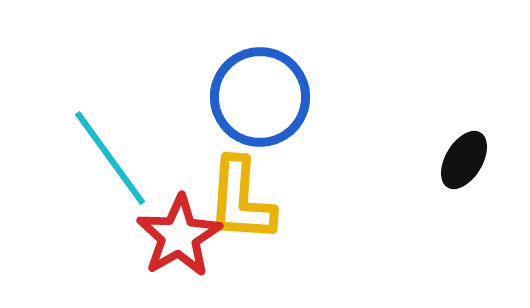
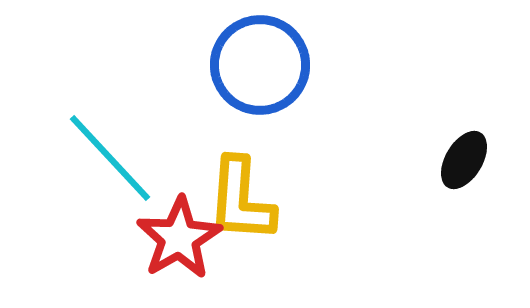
blue circle: moved 32 px up
cyan line: rotated 7 degrees counterclockwise
red star: moved 2 px down
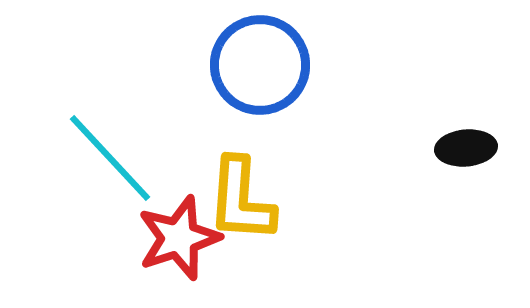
black ellipse: moved 2 px right, 12 px up; rotated 54 degrees clockwise
red star: rotated 12 degrees clockwise
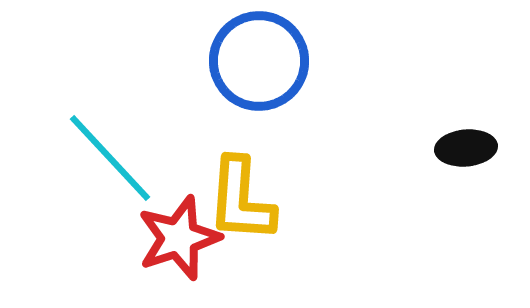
blue circle: moved 1 px left, 4 px up
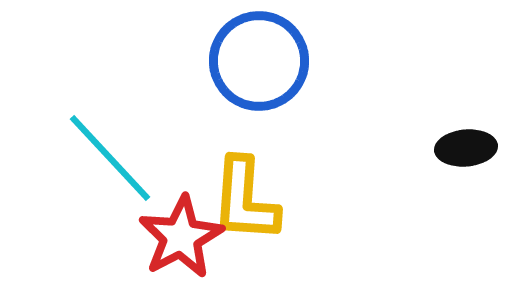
yellow L-shape: moved 4 px right
red star: moved 2 px right, 1 px up; rotated 10 degrees counterclockwise
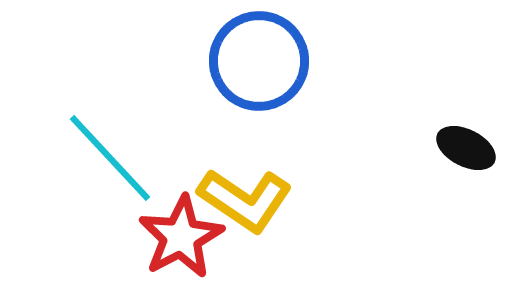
black ellipse: rotated 32 degrees clockwise
yellow L-shape: rotated 60 degrees counterclockwise
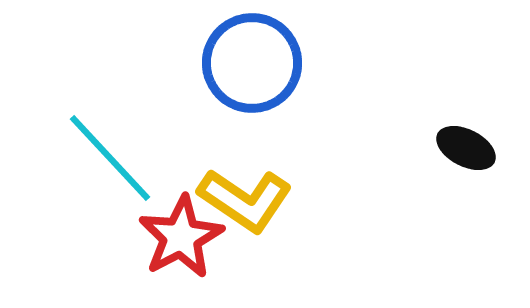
blue circle: moved 7 px left, 2 px down
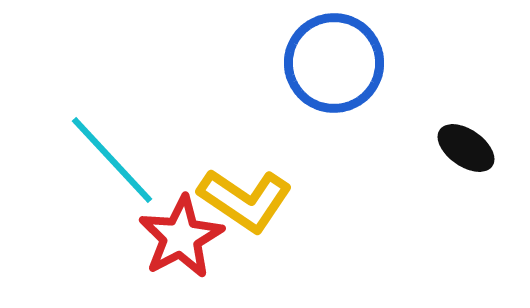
blue circle: moved 82 px right
black ellipse: rotated 8 degrees clockwise
cyan line: moved 2 px right, 2 px down
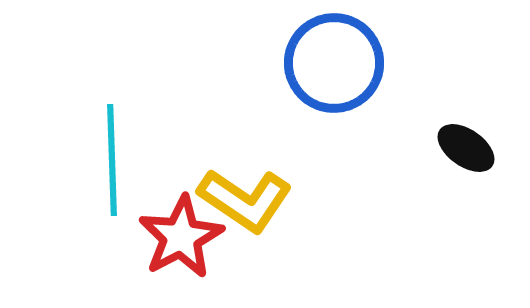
cyan line: rotated 41 degrees clockwise
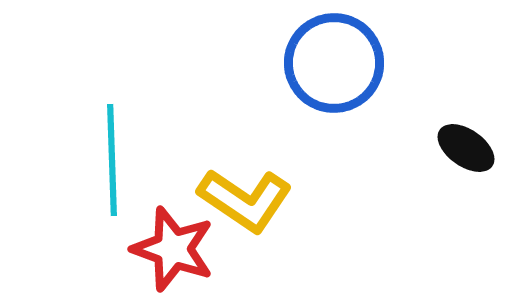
red star: moved 8 px left, 12 px down; rotated 24 degrees counterclockwise
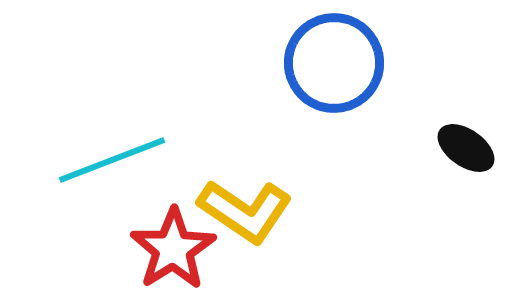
cyan line: rotated 71 degrees clockwise
yellow L-shape: moved 11 px down
red star: rotated 20 degrees clockwise
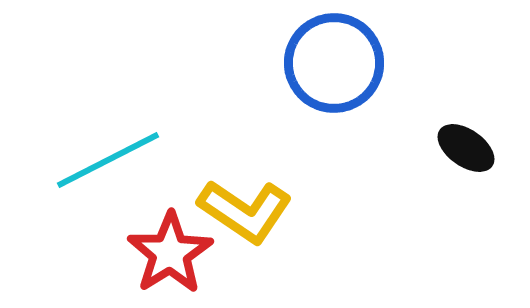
cyan line: moved 4 px left; rotated 6 degrees counterclockwise
red star: moved 3 px left, 4 px down
